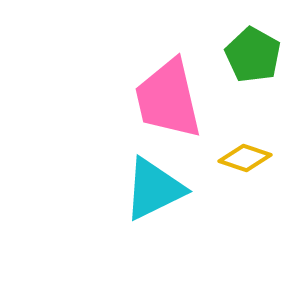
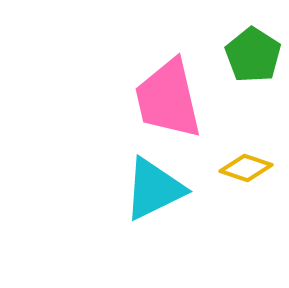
green pentagon: rotated 4 degrees clockwise
yellow diamond: moved 1 px right, 10 px down
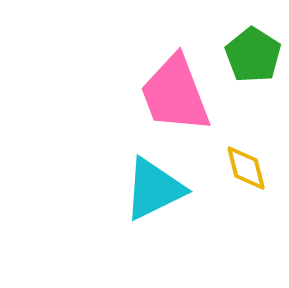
pink trapezoid: moved 7 px right, 5 px up; rotated 8 degrees counterclockwise
yellow diamond: rotated 57 degrees clockwise
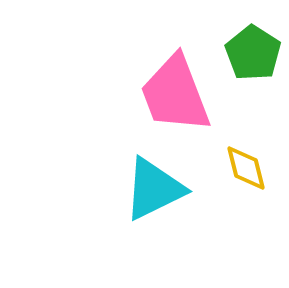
green pentagon: moved 2 px up
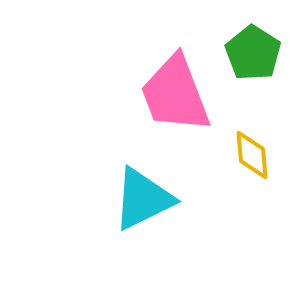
yellow diamond: moved 6 px right, 13 px up; rotated 9 degrees clockwise
cyan triangle: moved 11 px left, 10 px down
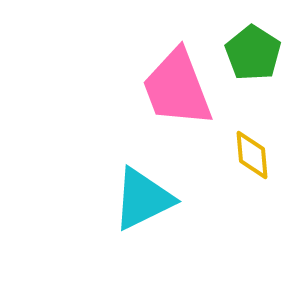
pink trapezoid: moved 2 px right, 6 px up
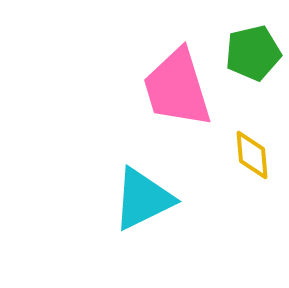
green pentagon: rotated 26 degrees clockwise
pink trapezoid: rotated 4 degrees clockwise
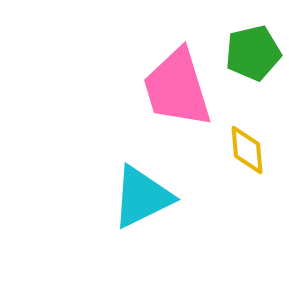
yellow diamond: moved 5 px left, 5 px up
cyan triangle: moved 1 px left, 2 px up
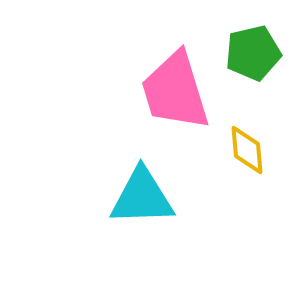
pink trapezoid: moved 2 px left, 3 px down
cyan triangle: rotated 24 degrees clockwise
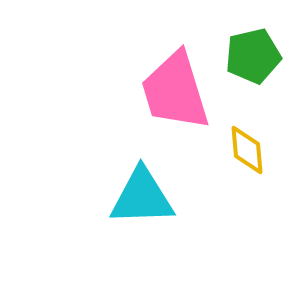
green pentagon: moved 3 px down
